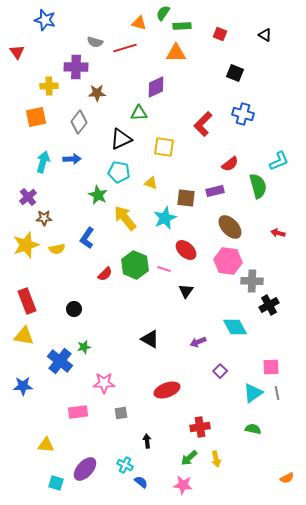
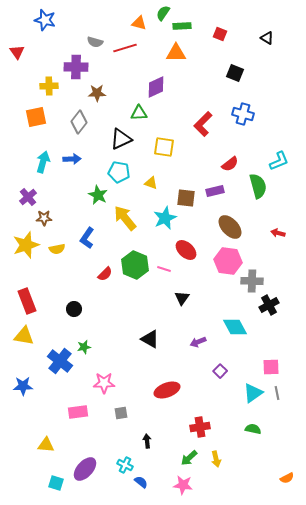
black triangle at (265, 35): moved 2 px right, 3 px down
black triangle at (186, 291): moved 4 px left, 7 px down
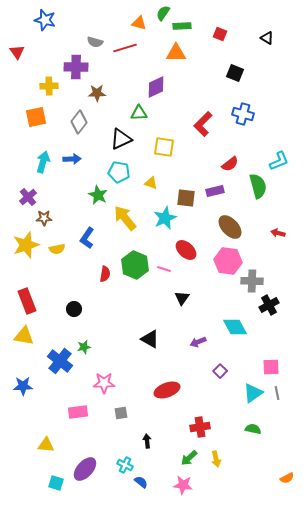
red semicircle at (105, 274): rotated 35 degrees counterclockwise
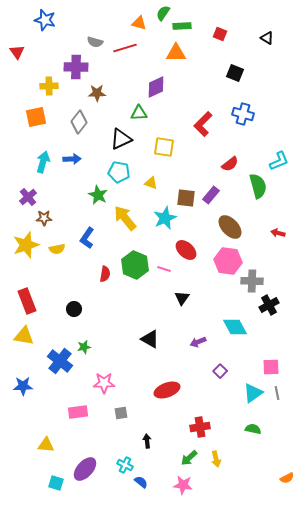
purple rectangle at (215, 191): moved 4 px left, 4 px down; rotated 36 degrees counterclockwise
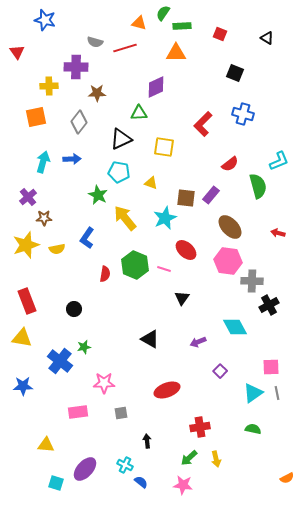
yellow triangle at (24, 336): moved 2 px left, 2 px down
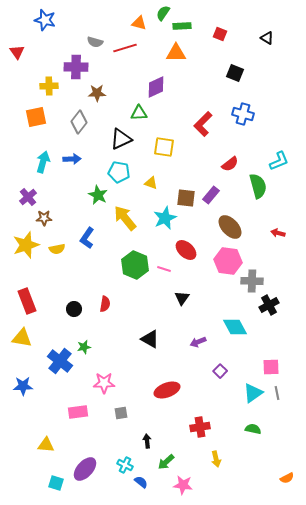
red semicircle at (105, 274): moved 30 px down
green arrow at (189, 458): moved 23 px left, 4 px down
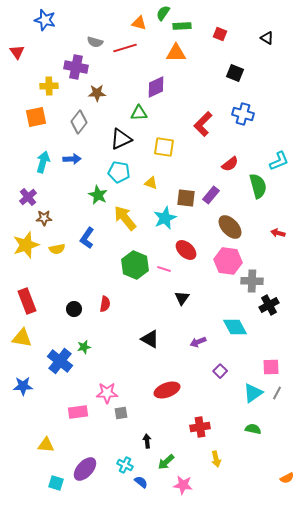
purple cross at (76, 67): rotated 10 degrees clockwise
pink star at (104, 383): moved 3 px right, 10 px down
gray line at (277, 393): rotated 40 degrees clockwise
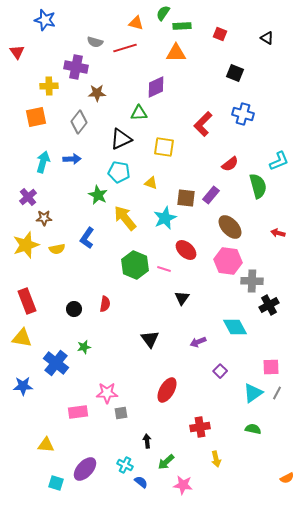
orange triangle at (139, 23): moved 3 px left
black triangle at (150, 339): rotated 24 degrees clockwise
blue cross at (60, 361): moved 4 px left, 2 px down
red ellipse at (167, 390): rotated 40 degrees counterclockwise
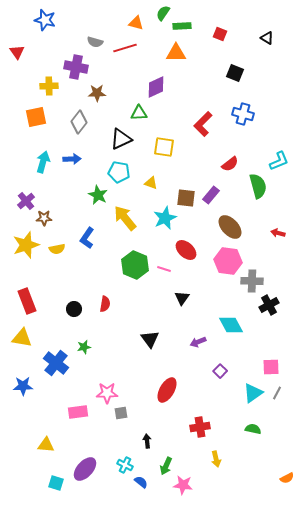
purple cross at (28, 197): moved 2 px left, 4 px down
cyan diamond at (235, 327): moved 4 px left, 2 px up
green arrow at (166, 462): moved 4 px down; rotated 24 degrees counterclockwise
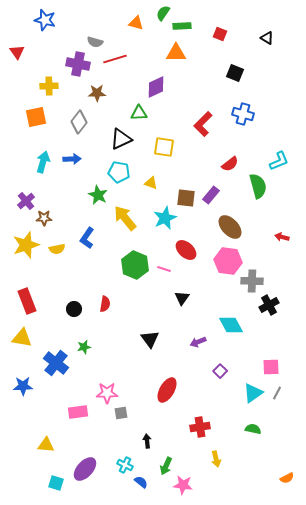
red line at (125, 48): moved 10 px left, 11 px down
purple cross at (76, 67): moved 2 px right, 3 px up
red arrow at (278, 233): moved 4 px right, 4 px down
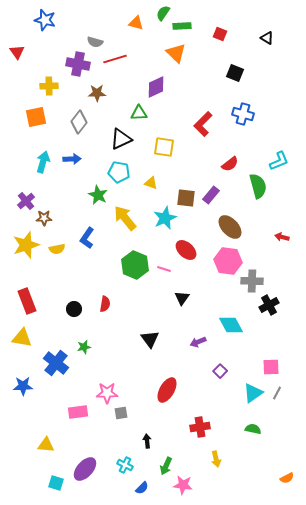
orange triangle at (176, 53): rotated 45 degrees clockwise
blue semicircle at (141, 482): moved 1 px right, 6 px down; rotated 96 degrees clockwise
